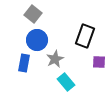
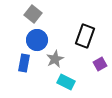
purple square: moved 1 px right, 2 px down; rotated 32 degrees counterclockwise
cyan rectangle: rotated 24 degrees counterclockwise
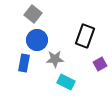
gray star: rotated 24 degrees clockwise
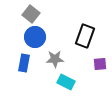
gray square: moved 2 px left
blue circle: moved 2 px left, 3 px up
purple square: rotated 24 degrees clockwise
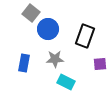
gray square: moved 1 px up
blue circle: moved 13 px right, 8 px up
